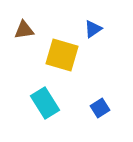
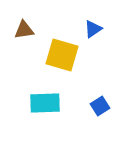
cyan rectangle: rotated 60 degrees counterclockwise
blue square: moved 2 px up
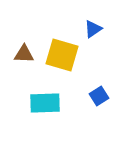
brown triangle: moved 24 px down; rotated 10 degrees clockwise
blue square: moved 1 px left, 10 px up
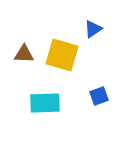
blue square: rotated 12 degrees clockwise
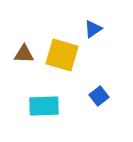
blue square: rotated 18 degrees counterclockwise
cyan rectangle: moved 1 px left, 3 px down
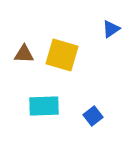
blue triangle: moved 18 px right
blue square: moved 6 px left, 20 px down
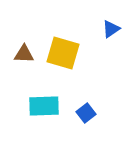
yellow square: moved 1 px right, 2 px up
blue square: moved 7 px left, 3 px up
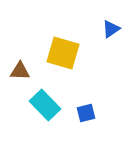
brown triangle: moved 4 px left, 17 px down
cyan rectangle: moved 1 px right, 1 px up; rotated 48 degrees clockwise
blue square: rotated 24 degrees clockwise
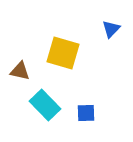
blue triangle: rotated 12 degrees counterclockwise
brown triangle: rotated 10 degrees clockwise
blue square: rotated 12 degrees clockwise
